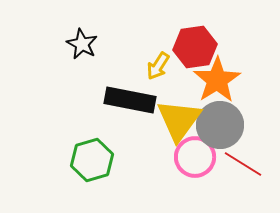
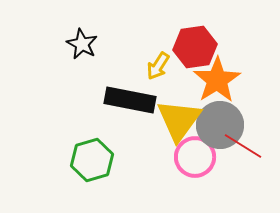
red line: moved 18 px up
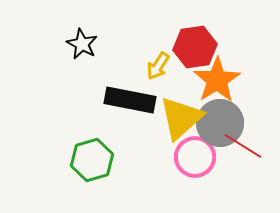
yellow triangle: moved 2 px right, 2 px up; rotated 12 degrees clockwise
gray circle: moved 2 px up
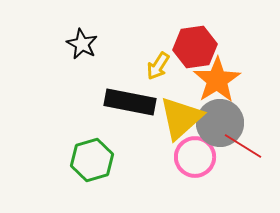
black rectangle: moved 2 px down
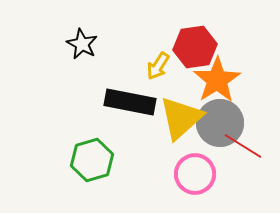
pink circle: moved 17 px down
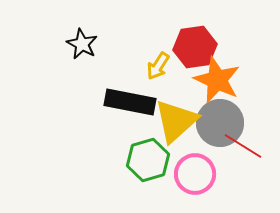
orange star: rotated 15 degrees counterclockwise
yellow triangle: moved 5 px left, 3 px down
green hexagon: moved 56 px right
